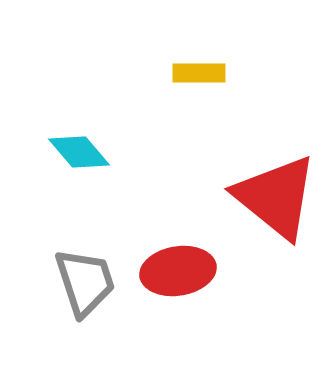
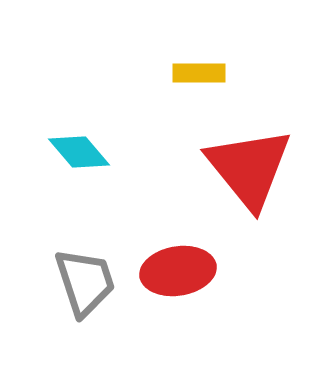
red triangle: moved 27 px left, 29 px up; rotated 12 degrees clockwise
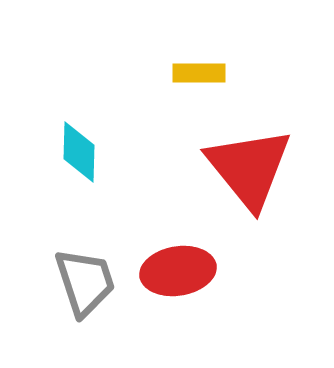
cyan diamond: rotated 42 degrees clockwise
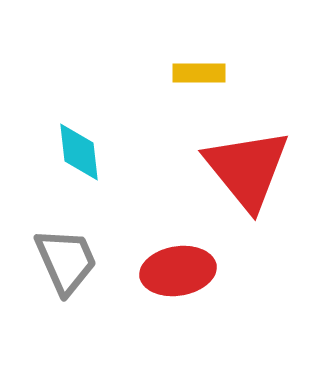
cyan diamond: rotated 8 degrees counterclockwise
red triangle: moved 2 px left, 1 px down
gray trapezoid: moved 19 px left, 21 px up; rotated 6 degrees counterclockwise
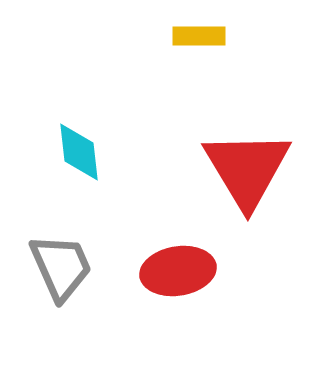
yellow rectangle: moved 37 px up
red triangle: rotated 8 degrees clockwise
gray trapezoid: moved 5 px left, 6 px down
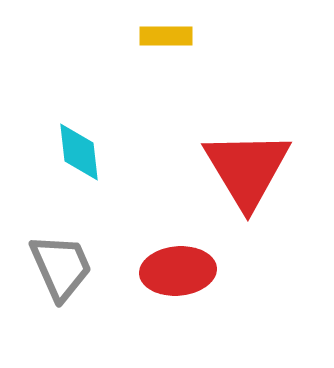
yellow rectangle: moved 33 px left
red ellipse: rotated 4 degrees clockwise
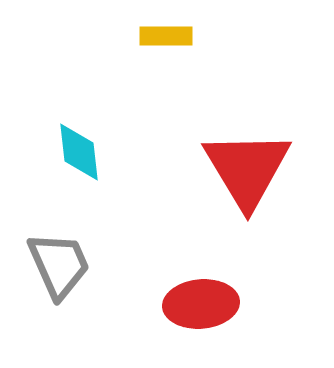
gray trapezoid: moved 2 px left, 2 px up
red ellipse: moved 23 px right, 33 px down
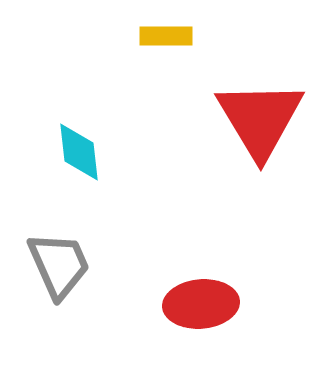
red triangle: moved 13 px right, 50 px up
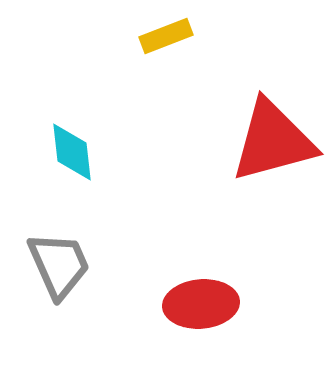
yellow rectangle: rotated 21 degrees counterclockwise
red triangle: moved 13 px right, 22 px down; rotated 46 degrees clockwise
cyan diamond: moved 7 px left
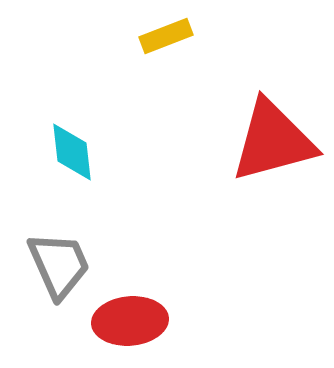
red ellipse: moved 71 px left, 17 px down
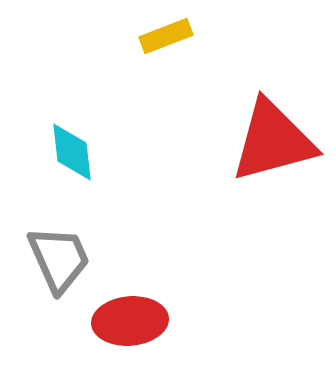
gray trapezoid: moved 6 px up
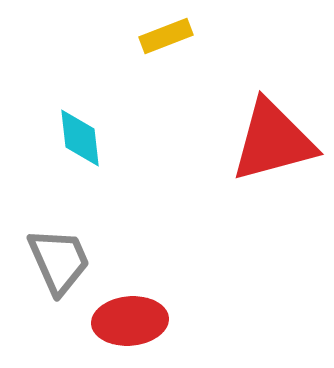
cyan diamond: moved 8 px right, 14 px up
gray trapezoid: moved 2 px down
